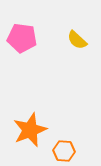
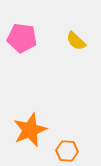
yellow semicircle: moved 1 px left, 1 px down
orange hexagon: moved 3 px right
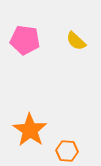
pink pentagon: moved 3 px right, 2 px down
orange star: rotated 16 degrees counterclockwise
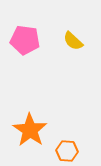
yellow semicircle: moved 3 px left
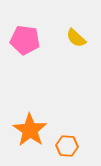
yellow semicircle: moved 3 px right, 3 px up
orange hexagon: moved 5 px up
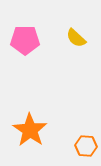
pink pentagon: rotated 8 degrees counterclockwise
orange hexagon: moved 19 px right
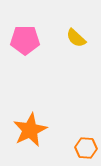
orange star: rotated 12 degrees clockwise
orange hexagon: moved 2 px down
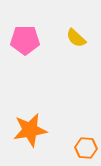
orange star: rotated 16 degrees clockwise
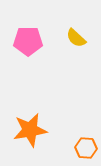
pink pentagon: moved 3 px right, 1 px down
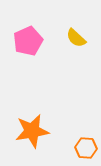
pink pentagon: rotated 24 degrees counterclockwise
orange star: moved 2 px right, 1 px down
